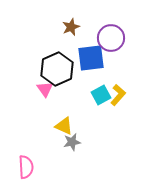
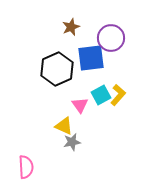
pink triangle: moved 35 px right, 16 px down
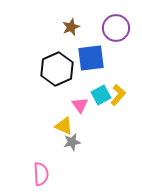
purple circle: moved 5 px right, 10 px up
pink semicircle: moved 15 px right, 7 px down
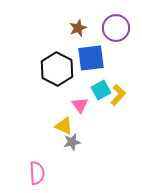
brown star: moved 7 px right, 1 px down
black hexagon: rotated 8 degrees counterclockwise
cyan square: moved 5 px up
pink semicircle: moved 4 px left, 1 px up
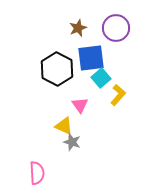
cyan square: moved 12 px up; rotated 12 degrees counterclockwise
gray star: rotated 30 degrees clockwise
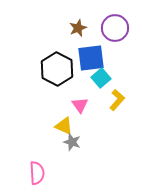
purple circle: moved 1 px left
yellow L-shape: moved 1 px left, 5 px down
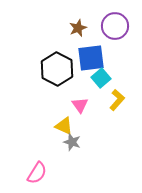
purple circle: moved 2 px up
pink semicircle: rotated 35 degrees clockwise
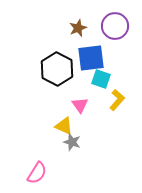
cyan square: moved 1 px down; rotated 30 degrees counterclockwise
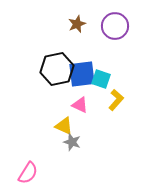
brown star: moved 1 px left, 4 px up
blue square: moved 9 px left, 16 px down
black hexagon: rotated 20 degrees clockwise
yellow L-shape: moved 1 px left
pink triangle: rotated 30 degrees counterclockwise
pink semicircle: moved 9 px left
